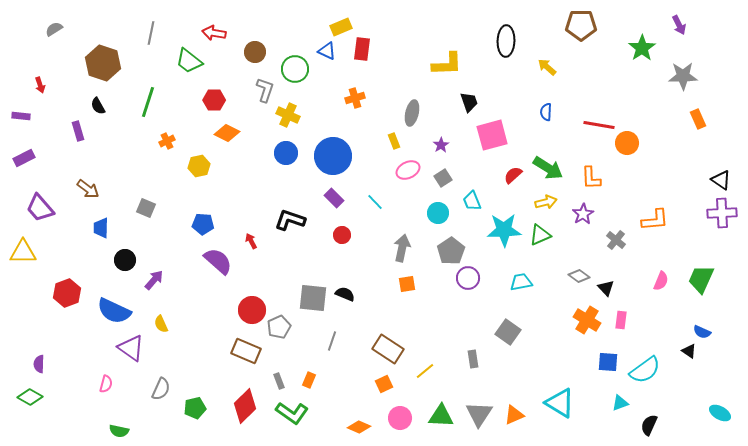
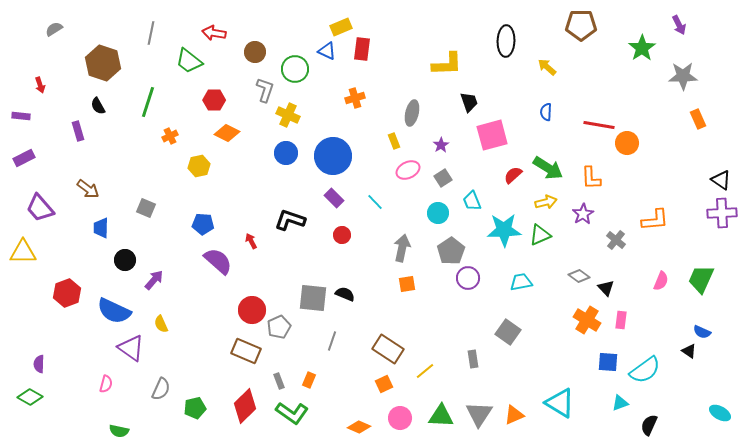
orange cross at (167, 141): moved 3 px right, 5 px up
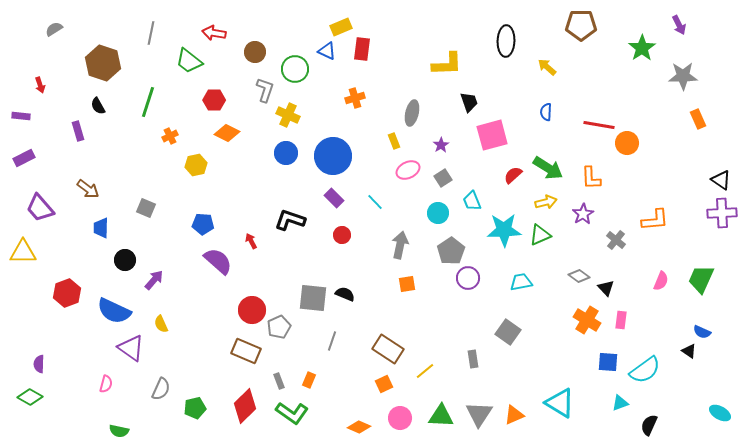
yellow hexagon at (199, 166): moved 3 px left, 1 px up
gray arrow at (402, 248): moved 2 px left, 3 px up
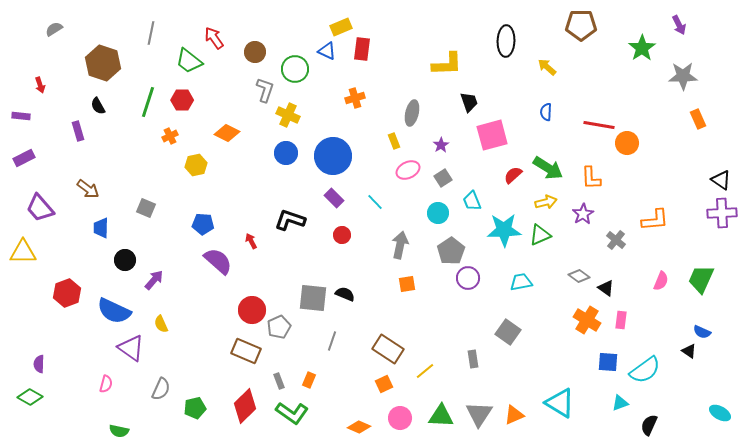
red arrow at (214, 33): moved 5 px down; rotated 45 degrees clockwise
red hexagon at (214, 100): moved 32 px left
black triangle at (606, 288): rotated 12 degrees counterclockwise
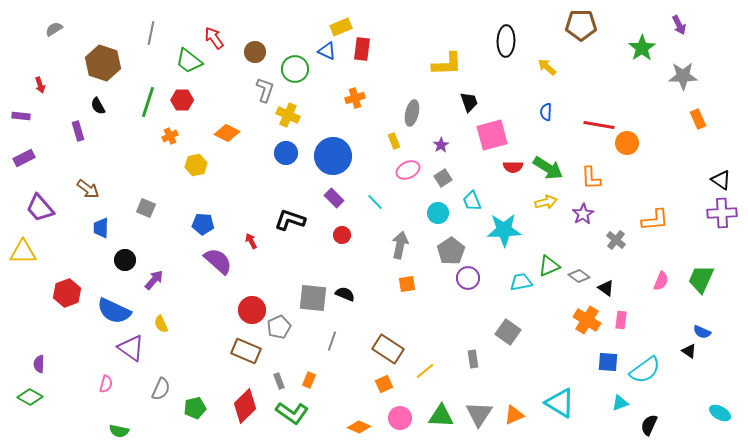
red semicircle at (513, 175): moved 8 px up; rotated 138 degrees counterclockwise
green triangle at (540, 235): moved 9 px right, 31 px down
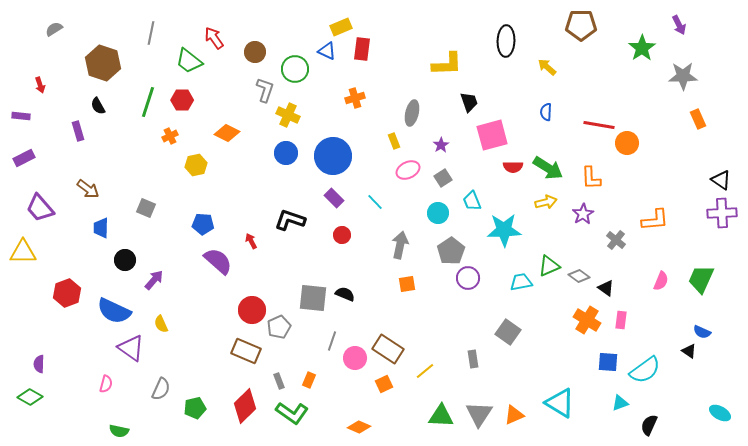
pink circle at (400, 418): moved 45 px left, 60 px up
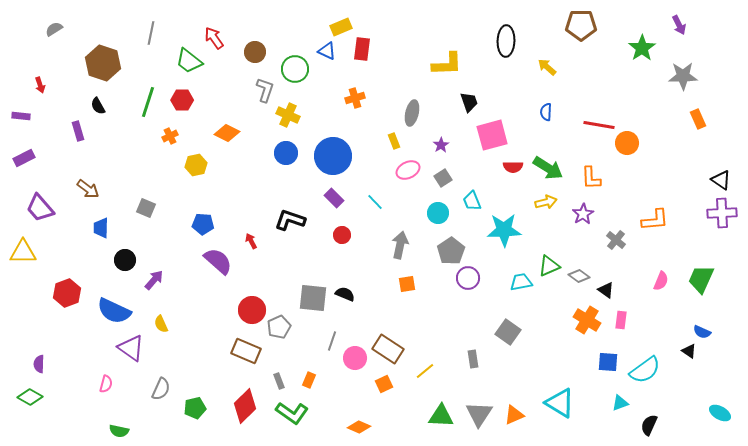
black triangle at (606, 288): moved 2 px down
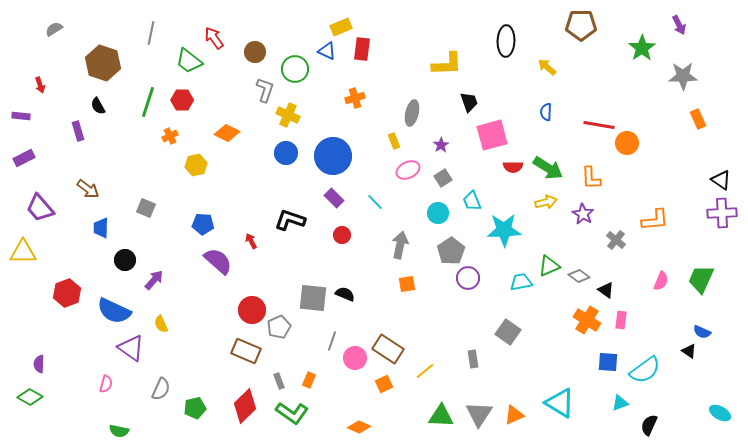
purple star at (583, 214): rotated 10 degrees counterclockwise
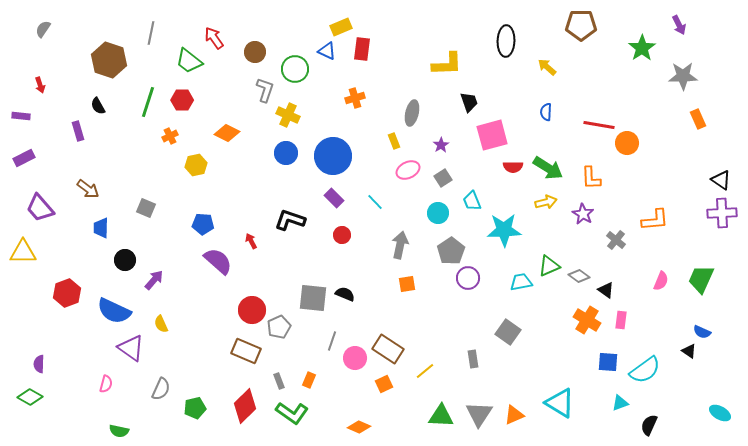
gray semicircle at (54, 29): moved 11 px left; rotated 24 degrees counterclockwise
brown hexagon at (103, 63): moved 6 px right, 3 px up
